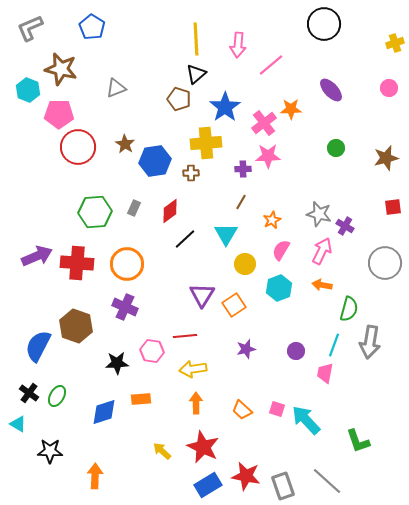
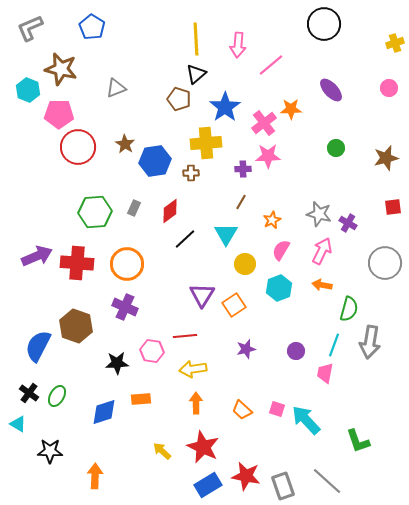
purple cross at (345, 226): moved 3 px right, 3 px up
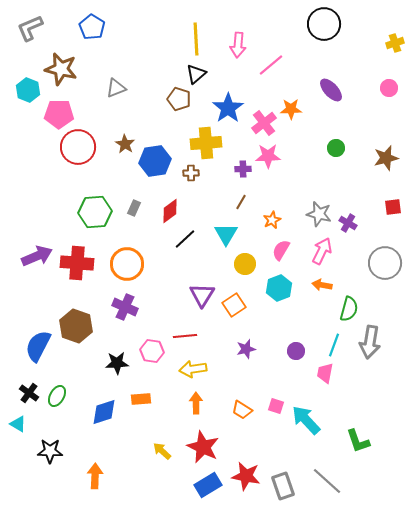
blue star at (225, 107): moved 3 px right, 1 px down
pink square at (277, 409): moved 1 px left, 3 px up
orange trapezoid at (242, 410): rotated 10 degrees counterclockwise
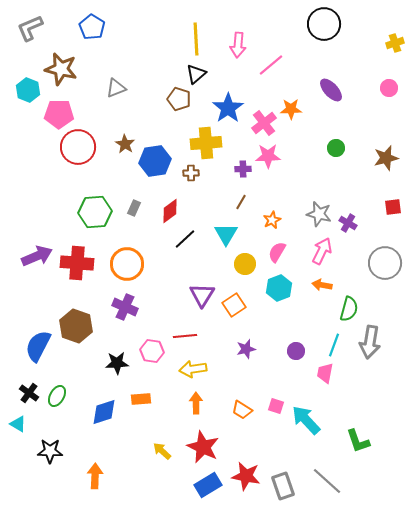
pink semicircle at (281, 250): moved 4 px left, 2 px down
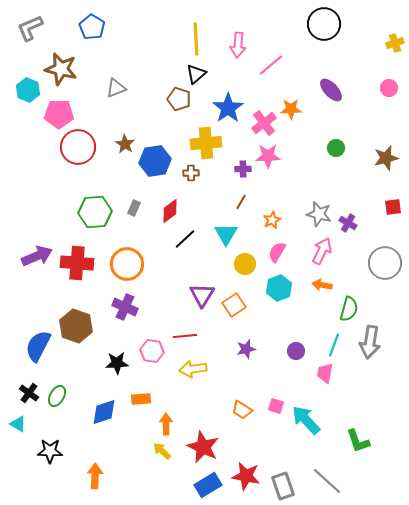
orange arrow at (196, 403): moved 30 px left, 21 px down
